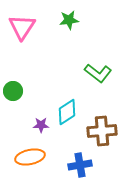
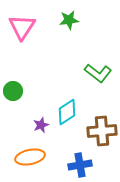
purple star: rotated 21 degrees counterclockwise
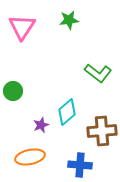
cyan diamond: rotated 8 degrees counterclockwise
blue cross: rotated 15 degrees clockwise
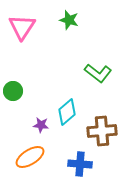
green star: rotated 24 degrees clockwise
purple star: rotated 28 degrees clockwise
orange ellipse: rotated 20 degrees counterclockwise
blue cross: moved 1 px up
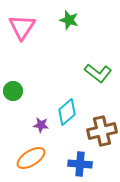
brown cross: rotated 8 degrees counterclockwise
orange ellipse: moved 1 px right, 1 px down
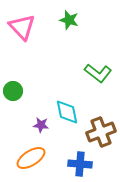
pink triangle: rotated 16 degrees counterclockwise
cyan diamond: rotated 60 degrees counterclockwise
brown cross: moved 1 px left, 1 px down; rotated 8 degrees counterclockwise
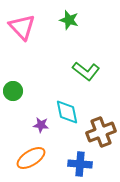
green L-shape: moved 12 px left, 2 px up
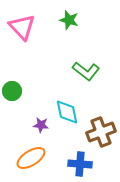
green circle: moved 1 px left
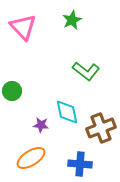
green star: moved 3 px right; rotated 30 degrees clockwise
pink triangle: moved 1 px right
brown cross: moved 4 px up
